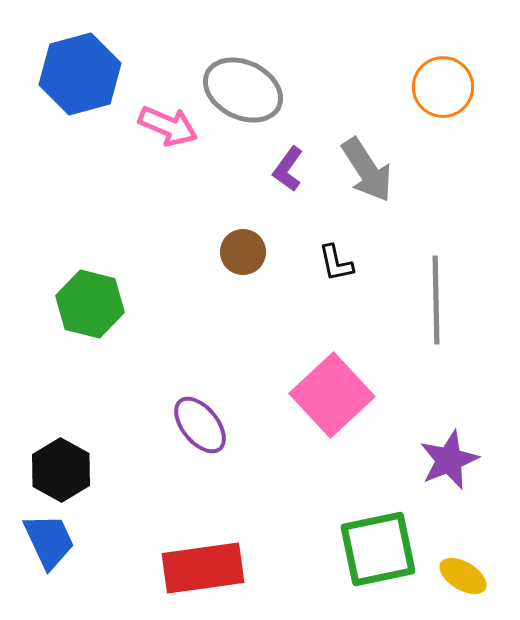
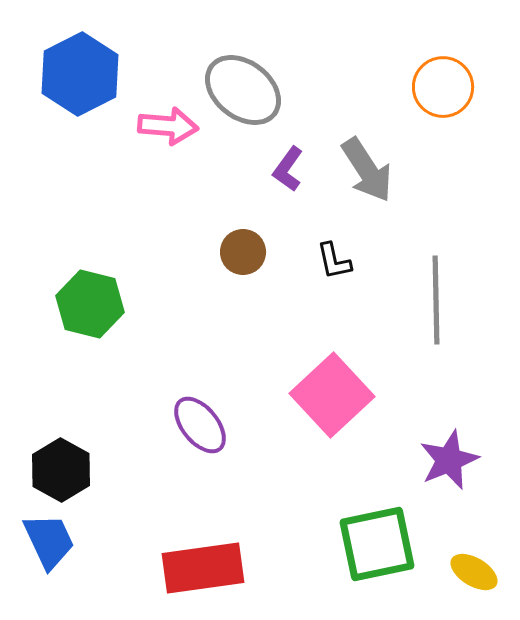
blue hexagon: rotated 12 degrees counterclockwise
gray ellipse: rotated 12 degrees clockwise
pink arrow: rotated 18 degrees counterclockwise
black L-shape: moved 2 px left, 2 px up
green square: moved 1 px left, 5 px up
yellow ellipse: moved 11 px right, 4 px up
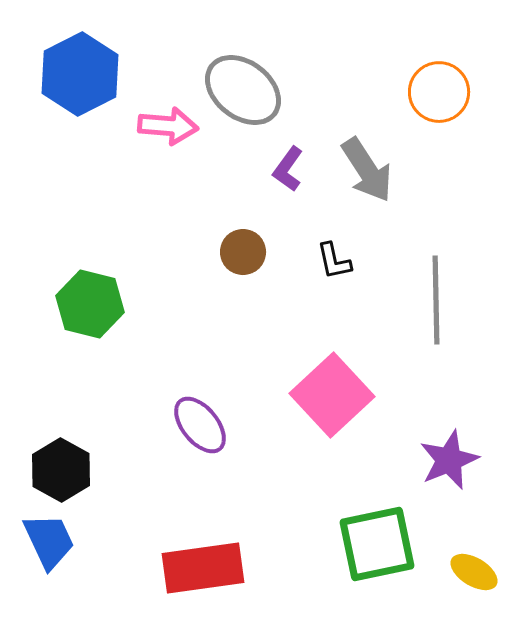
orange circle: moved 4 px left, 5 px down
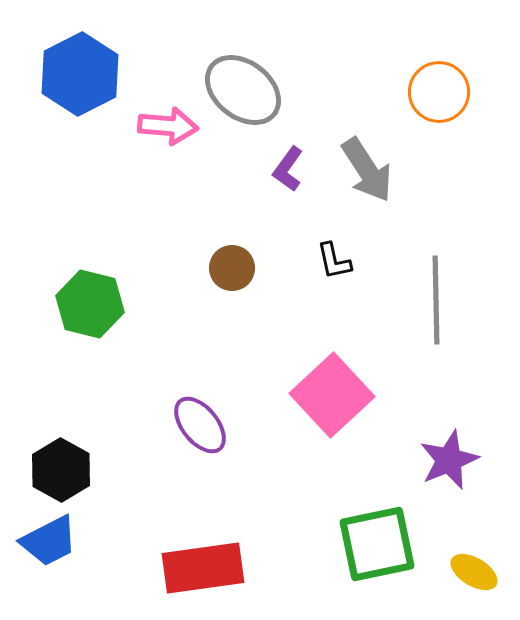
brown circle: moved 11 px left, 16 px down
blue trapezoid: rotated 88 degrees clockwise
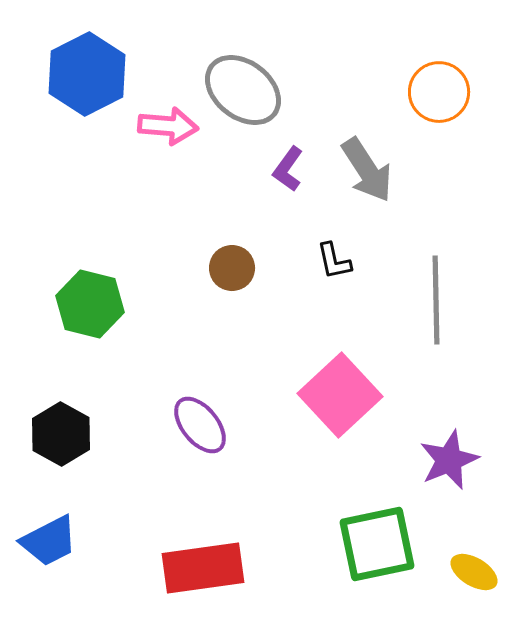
blue hexagon: moved 7 px right
pink square: moved 8 px right
black hexagon: moved 36 px up
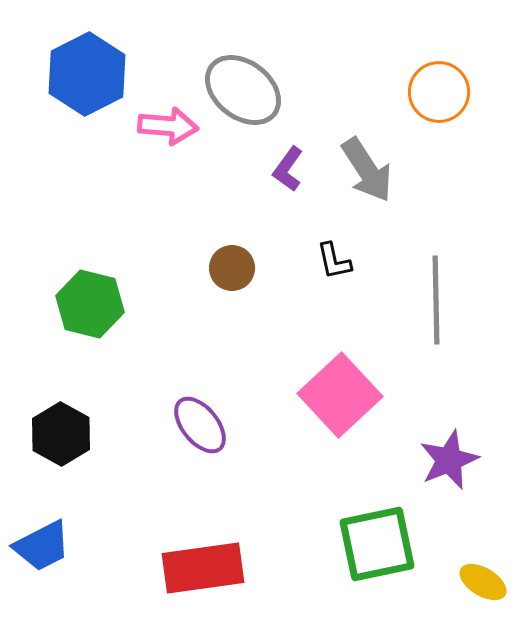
blue trapezoid: moved 7 px left, 5 px down
yellow ellipse: moved 9 px right, 10 px down
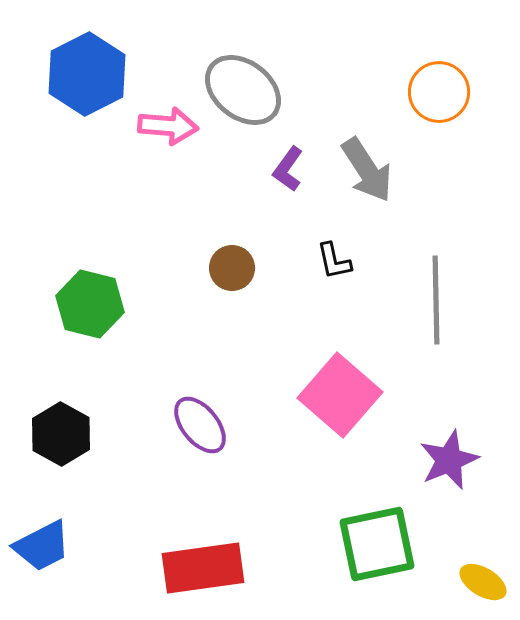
pink square: rotated 6 degrees counterclockwise
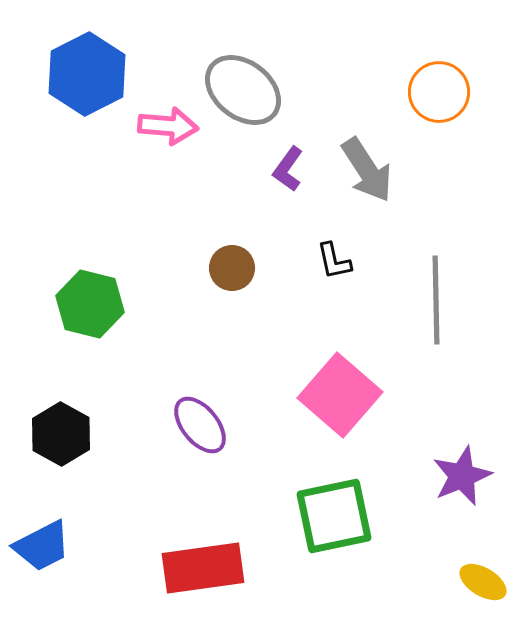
purple star: moved 13 px right, 16 px down
green square: moved 43 px left, 28 px up
